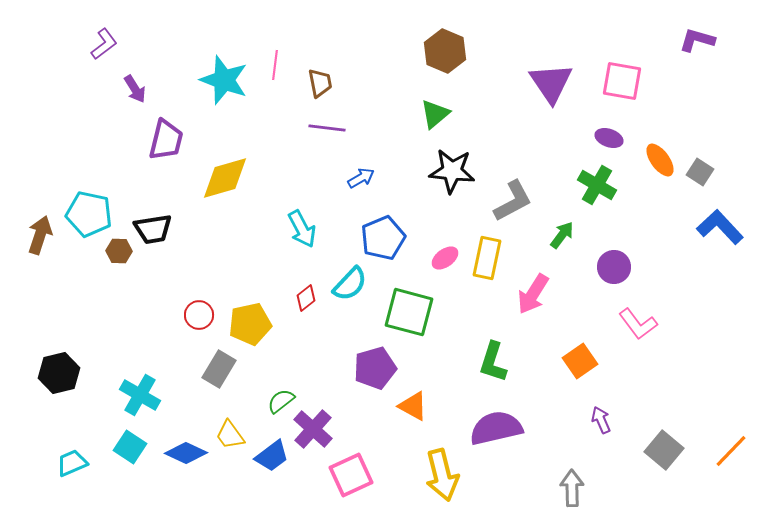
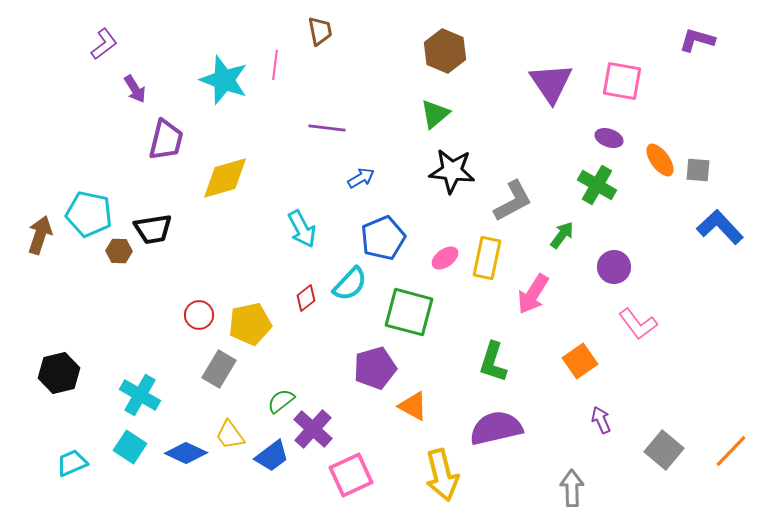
brown trapezoid at (320, 83): moved 52 px up
gray square at (700, 172): moved 2 px left, 2 px up; rotated 28 degrees counterclockwise
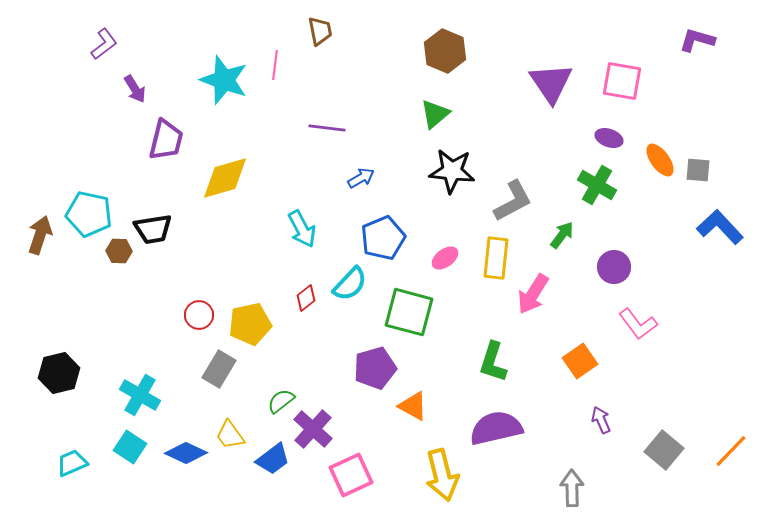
yellow rectangle at (487, 258): moved 9 px right; rotated 6 degrees counterclockwise
blue trapezoid at (272, 456): moved 1 px right, 3 px down
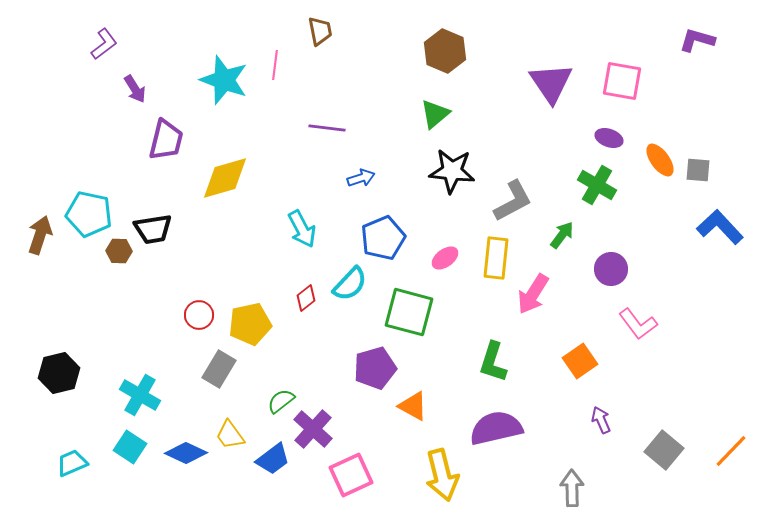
blue arrow at (361, 178): rotated 12 degrees clockwise
purple circle at (614, 267): moved 3 px left, 2 px down
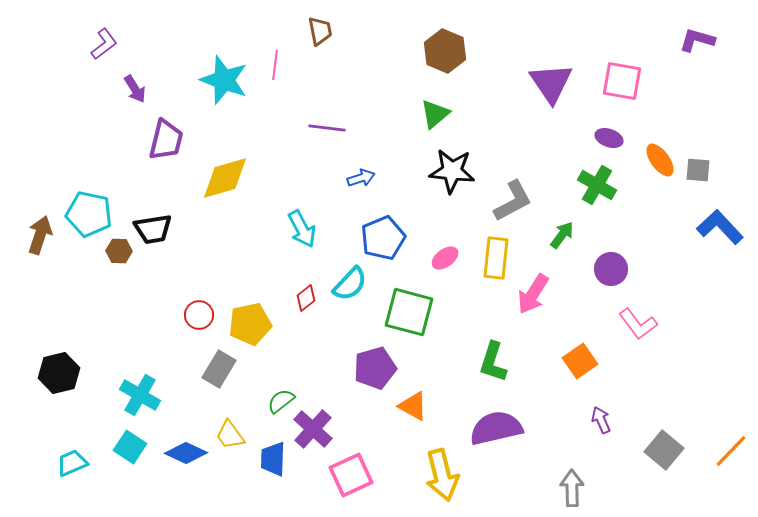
blue trapezoid at (273, 459): rotated 129 degrees clockwise
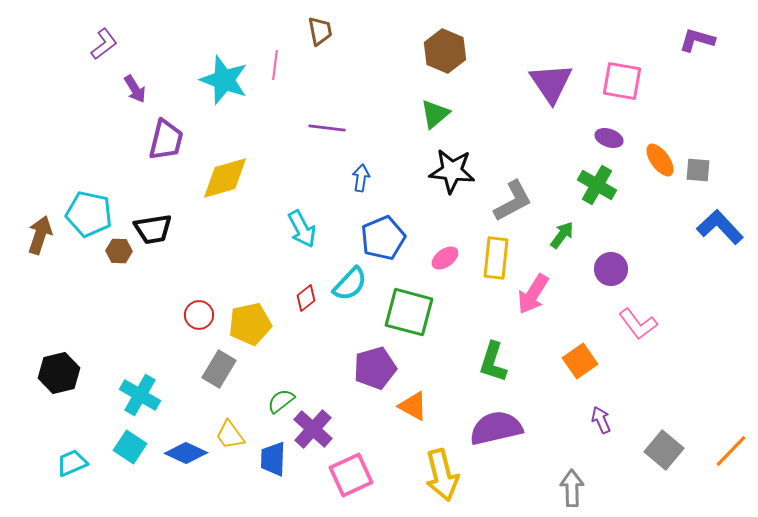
blue arrow at (361, 178): rotated 64 degrees counterclockwise
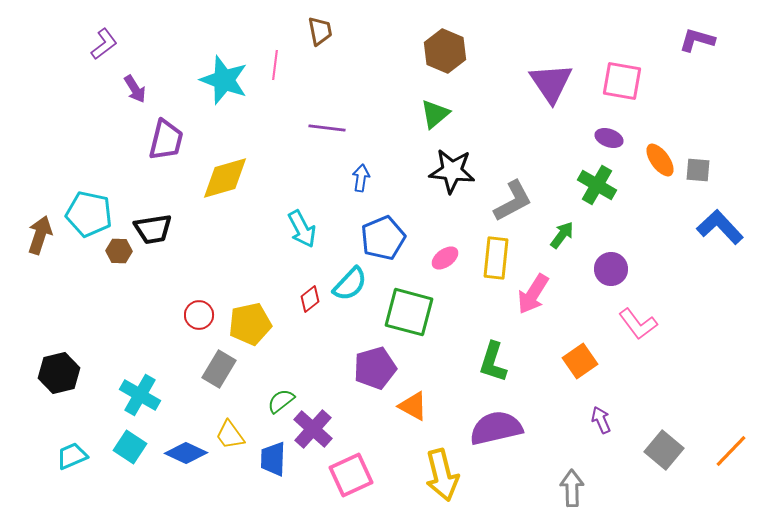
red diamond at (306, 298): moved 4 px right, 1 px down
cyan trapezoid at (72, 463): moved 7 px up
